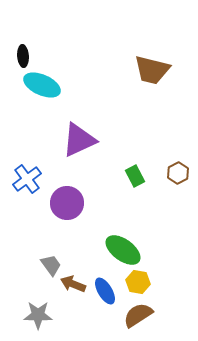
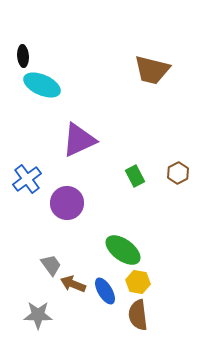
brown semicircle: rotated 64 degrees counterclockwise
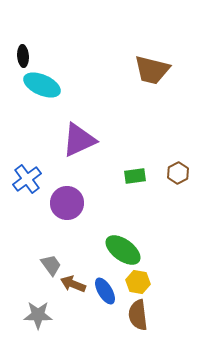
green rectangle: rotated 70 degrees counterclockwise
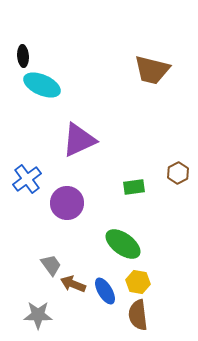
green rectangle: moved 1 px left, 11 px down
green ellipse: moved 6 px up
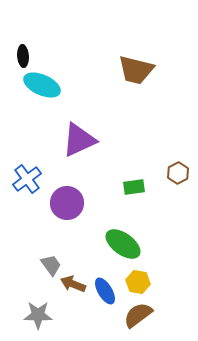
brown trapezoid: moved 16 px left
brown semicircle: rotated 60 degrees clockwise
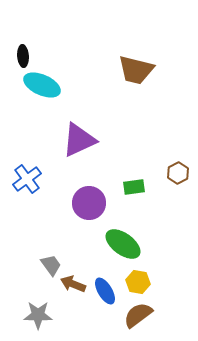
purple circle: moved 22 px right
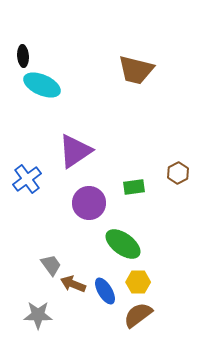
purple triangle: moved 4 px left, 11 px down; rotated 9 degrees counterclockwise
yellow hexagon: rotated 10 degrees counterclockwise
